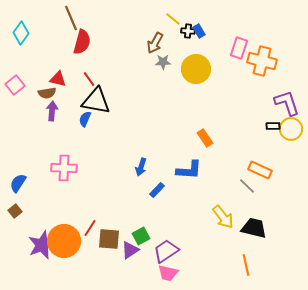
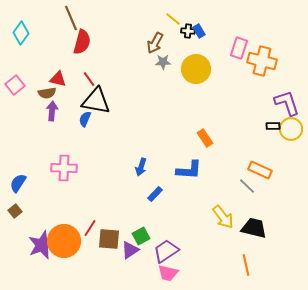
blue rectangle at (157, 190): moved 2 px left, 4 px down
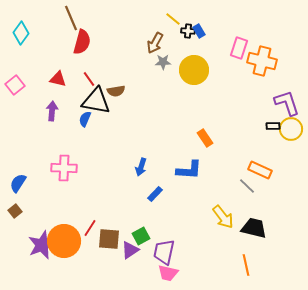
yellow circle at (196, 69): moved 2 px left, 1 px down
brown semicircle at (47, 93): moved 69 px right, 2 px up
purple trapezoid at (166, 251): moved 2 px left, 1 px down; rotated 44 degrees counterclockwise
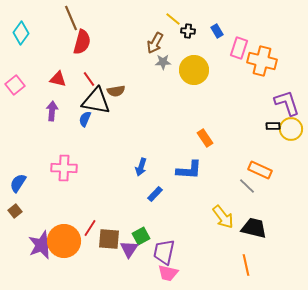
blue rectangle at (199, 31): moved 18 px right
purple triangle at (130, 250): moved 1 px left, 1 px up; rotated 24 degrees counterclockwise
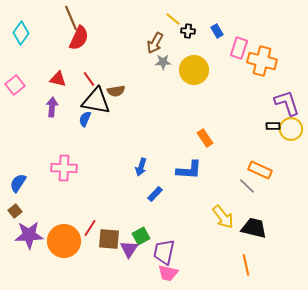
red semicircle at (82, 42): moved 3 px left, 4 px up; rotated 10 degrees clockwise
purple arrow at (52, 111): moved 4 px up
purple star at (42, 245): moved 13 px left, 10 px up; rotated 20 degrees clockwise
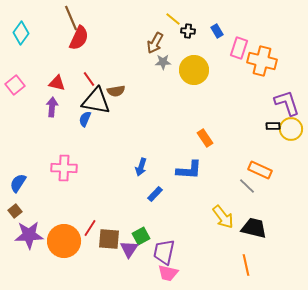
red triangle at (58, 79): moved 1 px left, 4 px down
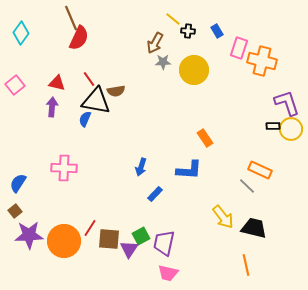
purple trapezoid at (164, 252): moved 9 px up
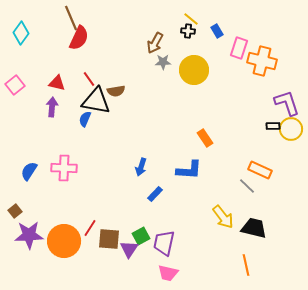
yellow line at (173, 19): moved 18 px right
blue semicircle at (18, 183): moved 11 px right, 12 px up
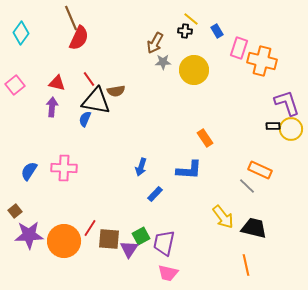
black cross at (188, 31): moved 3 px left
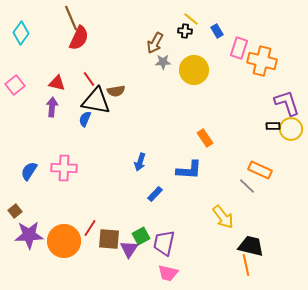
blue arrow at (141, 167): moved 1 px left, 5 px up
black trapezoid at (254, 228): moved 3 px left, 18 px down
